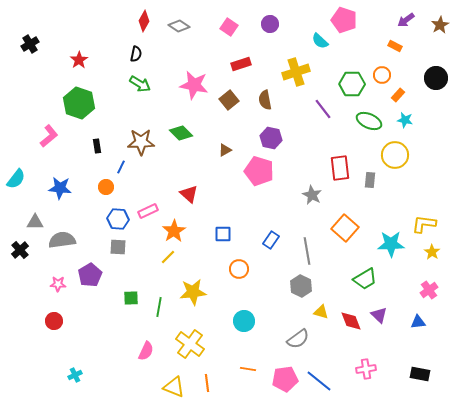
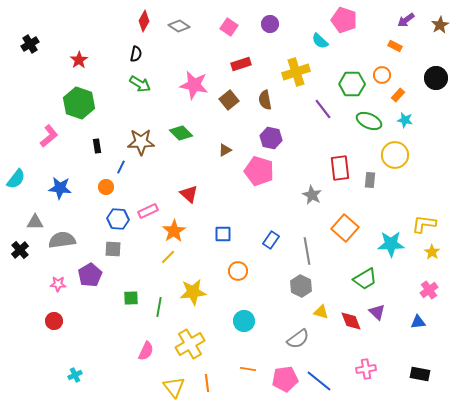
gray square at (118, 247): moved 5 px left, 2 px down
orange circle at (239, 269): moved 1 px left, 2 px down
purple triangle at (379, 315): moved 2 px left, 3 px up
yellow cross at (190, 344): rotated 24 degrees clockwise
yellow triangle at (174, 387): rotated 30 degrees clockwise
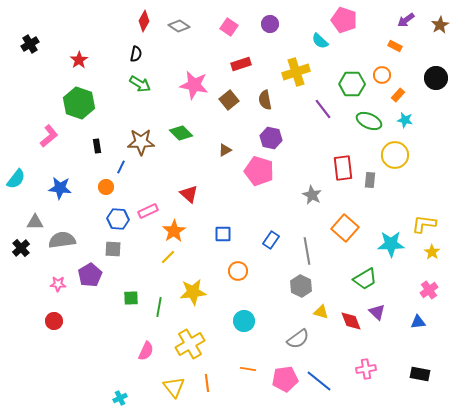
red rectangle at (340, 168): moved 3 px right
black cross at (20, 250): moved 1 px right, 2 px up
cyan cross at (75, 375): moved 45 px right, 23 px down
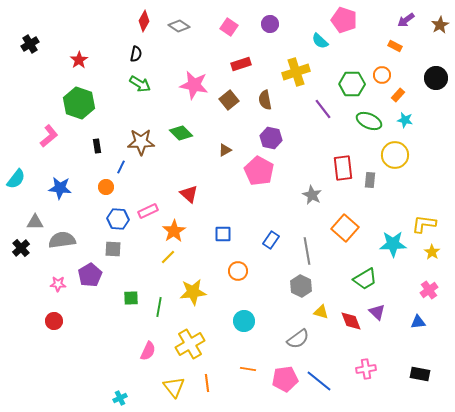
pink pentagon at (259, 171): rotated 12 degrees clockwise
cyan star at (391, 244): moved 2 px right
pink semicircle at (146, 351): moved 2 px right
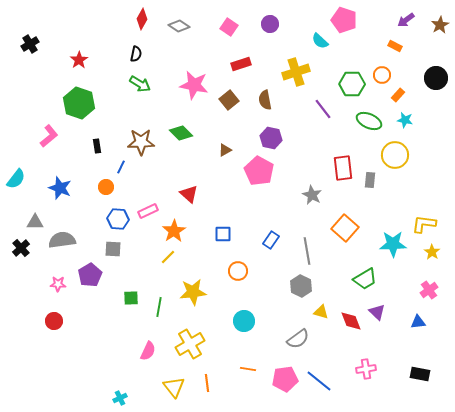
red diamond at (144, 21): moved 2 px left, 2 px up
blue star at (60, 188): rotated 15 degrees clockwise
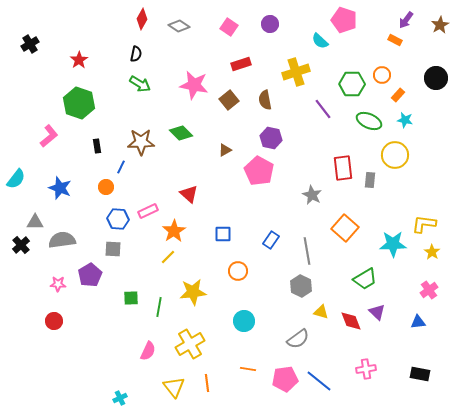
purple arrow at (406, 20): rotated 18 degrees counterclockwise
orange rectangle at (395, 46): moved 6 px up
black cross at (21, 248): moved 3 px up
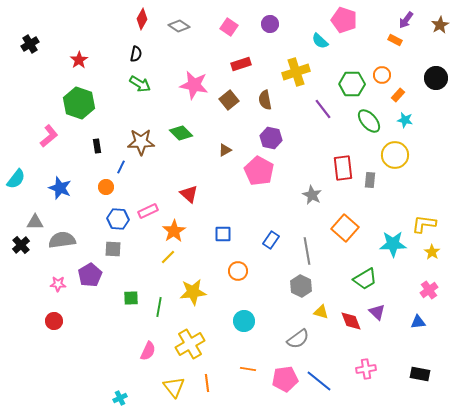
green ellipse at (369, 121): rotated 25 degrees clockwise
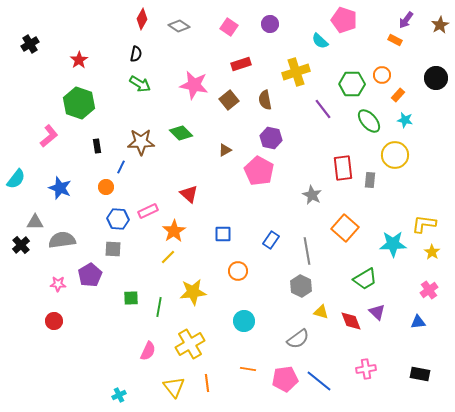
cyan cross at (120, 398): moved 1 px left, 3 px up
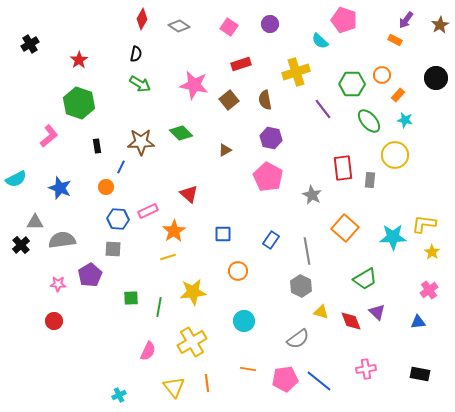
pink pentagon at (259, 171): moved 9 px right, 6 px down
cyan semicircle at (16, 179): rotated 25 degrees clockwise
cyan star at (393, 244): moved 7 px up
yellow line at (168, 257): rotated 28 degrees clockwise
yellow cross at (190, 344): moved 2 px right, 2 px up
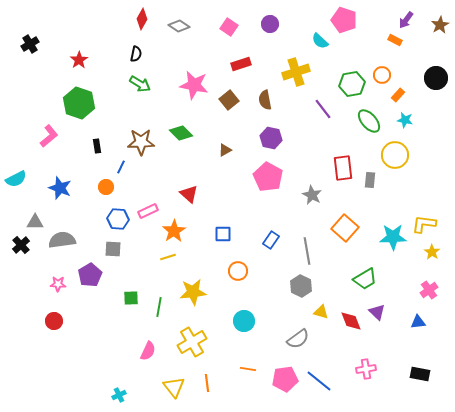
green hexagon at (352, 84): rotated 10 degrees counterclockwise
